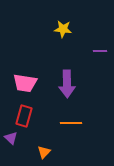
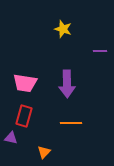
yellow star: rotated 12 degrees clockwise
purple triangle: rotated 32 degrees counterclockwise
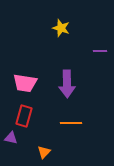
yellow star: moved 2 px left, 1 px up
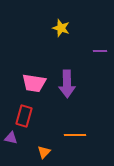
pink trapezoid: moved 9 px right
orange line: moved 4 px right, 12 px down
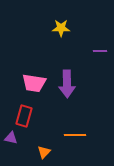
yellow star: rotated 18 degrees counterclockwise
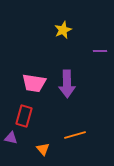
yellow star: moved 2 px right, 2 px down; rotated 24 degrees counterclockwise
orange line: rotated 15 degrees counterclockwise
orange triangle: moved 1 px left, 3 px up; rotated 24 degrees counterclockwise
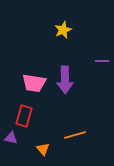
purple line: moved 2 px right, 10 px down
purple arrow: moved 2 px left, 4 px up
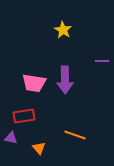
yellow star: rotated 18 degrees counterclockwise
red rectangle: rotated 65 degrees clockwise
orange line: rotated 35 degrees clockwise
orange triangle: moved 4 px left, 1 px up
